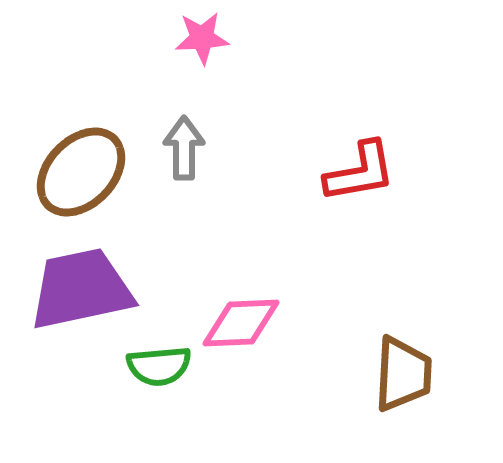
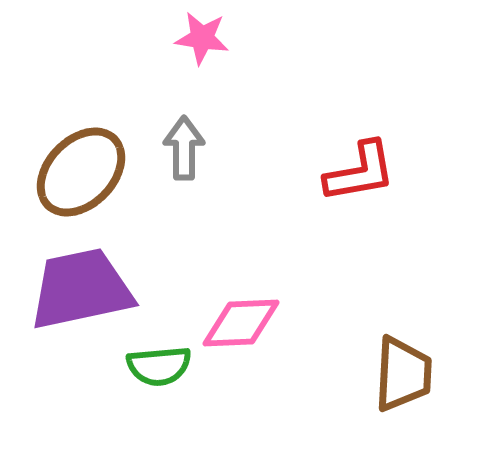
pink star: rotated 12 degrees clockwise
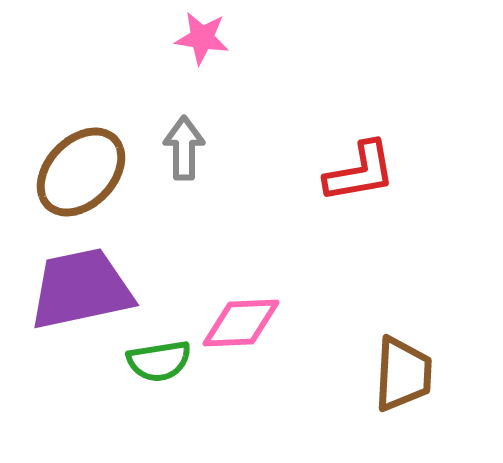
green semicircle: moved 5 px up; rotated 4 degrees counterclockwise
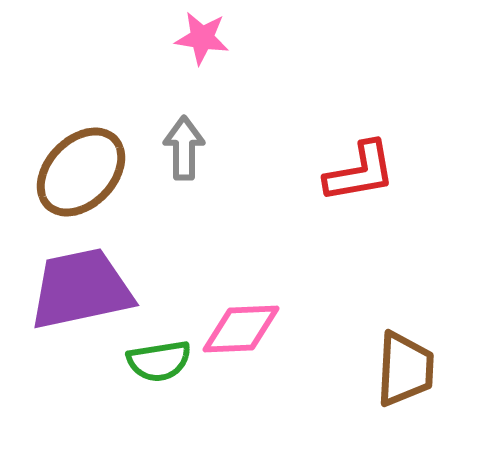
pink diamond: moved 6 px down
brown trapezoid: moved 2 px right, 5 px up
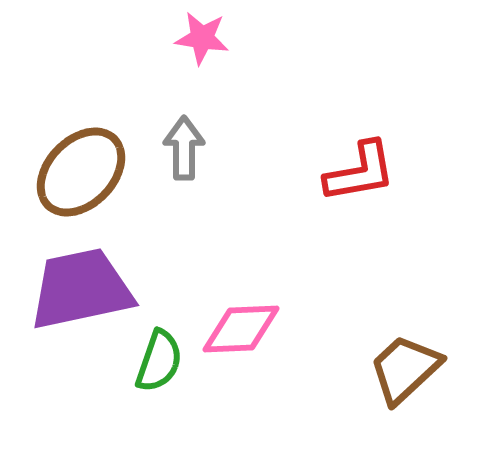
green semicircle: rotated 62 degrees counterclockwise
brown trapezoid: rotated 136 degrees counterclockwise
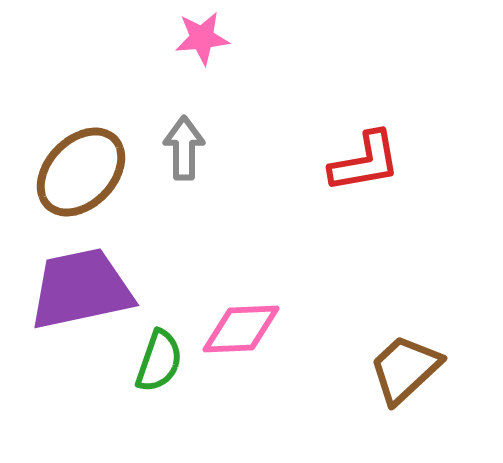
pink star: rotated 14 degrees counterclockwise
red L-shape: moved 5 px right, 10 px up
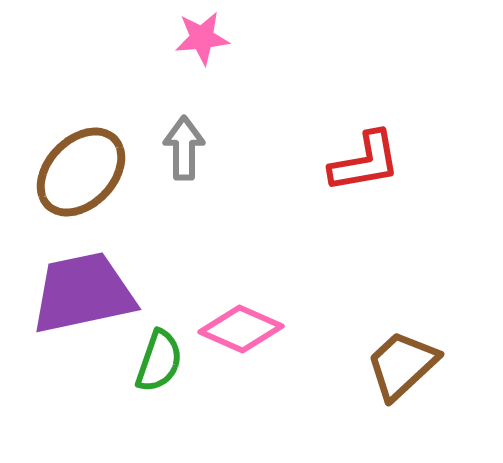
purple trapezoid: moved 2 px right, 4 px down
pink diamond: rotated 26 degrees clockwise
brown trapezoid: moved 3 px left, 4 px up
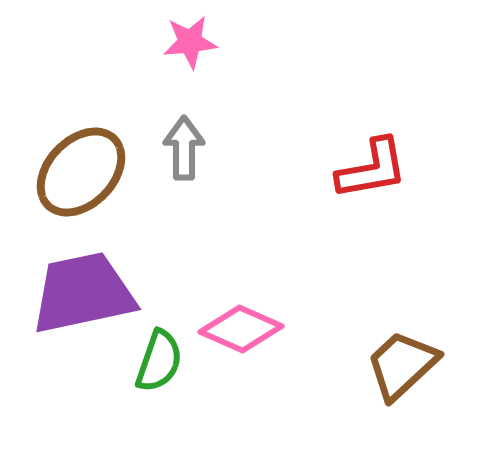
pink star: moved 12 px left, 4 px down
red L-shape: moved 7 px right, 7 px down
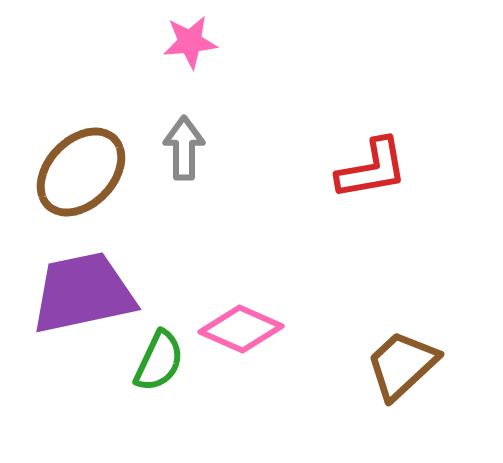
green semicircle: rotated 6 degrees clockwise
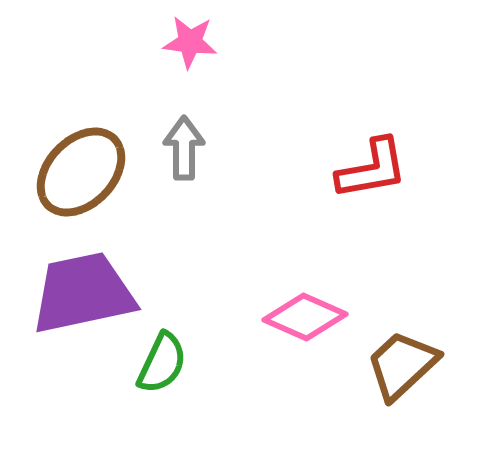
pink star: rotated 12 degrees clockwise
pink diamond: moved 64 px right, 12 px up
green semicircle: moved 3 px right, 2 px down
